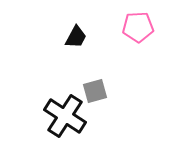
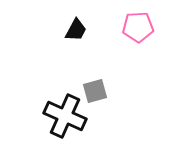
black trapezoid: moved 7 px up
black cross: rotated 9 degrees counterclockwise
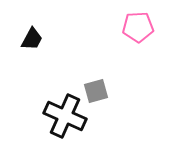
black trapezoid: moved 44 px left, 9 px down
gray square: moved 1 px right
